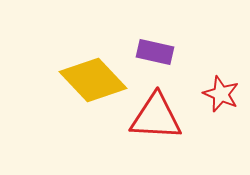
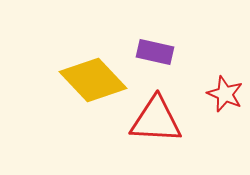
red star: moved 4 px right
red triangle: moved 3 px down
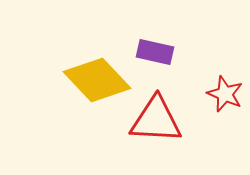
yellow diamond: moved 4 px right
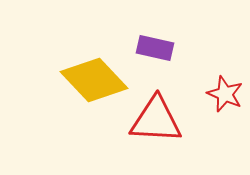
purple rectangle: moved 4 px up
yellow diamond: moved 3 px left
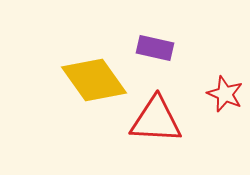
yellow diamond: rotated 8 degrees clockwise
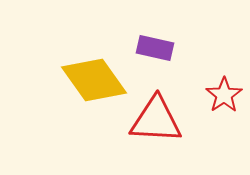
red star: moved 1 px left, 1 px down; rotated 15 degrees clockwise
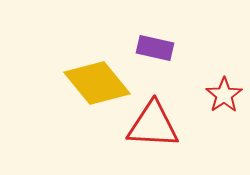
yellow diamond: moved 3 px right, 3 px down; rotated 4 degrees counterclockwise
red triangle: moved 3 px left, 5 px down
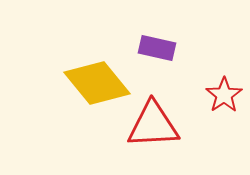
purple rectangle: moved 2 px right
red triangle: rotated 6 degrees counterclockwise
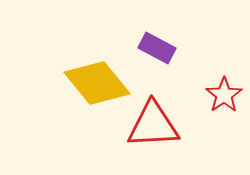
purple rectangle: rotated 15 degrees clockwise
